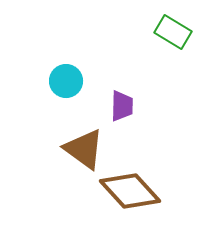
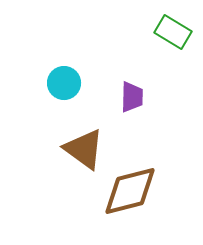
cyan circle: moved 2 px left, 2 px down
purple trapezoid: moved 10 px right, 9 px up
brown diamond: rotated 62 degrees counterclockwise
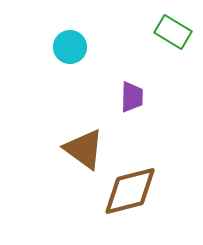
cyan circle: moved 6 px right, 36 px up
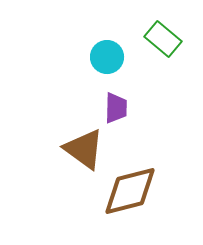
green rectangle: moved 10 px left, 7 px down; rotated 9 degrees clockwise
cyan circle: moved 37 px right, 10 px down
purple trapezoid: moved 16 px left, 11 px down
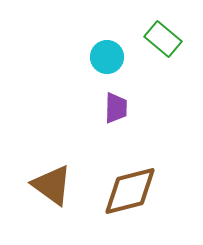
brown triangle: moved 32 px left, 36 px down
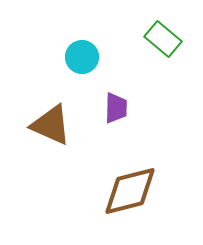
cyan circle: moved 25 px left
brown triangle: moved 1 px left, 60 px up; rotated 12 degrees counterclockwise
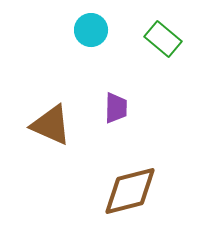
cyan circle: moved 9 px right, 27 px up
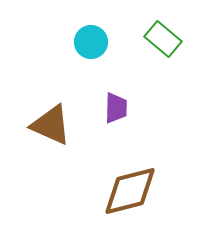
cyan circle: moved 12 px down
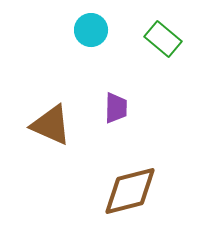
cyan circle: moved 12 px up
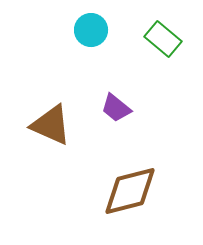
purple trapezoid: rotated 128 degrees clockwise
